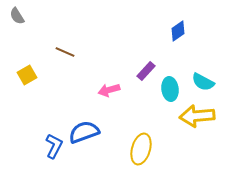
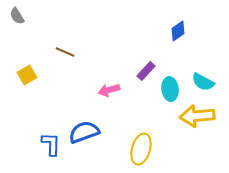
blue L-shape: moved 3 px left, 2 px up; rotated 25 degrees counterclockwise
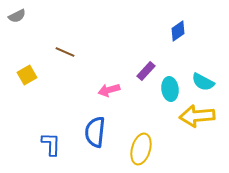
gray semicircle: rotated 84 degrees counterclockwise
blue semicircle: moved 11 px right; rotated 64 degrees counterclockwise
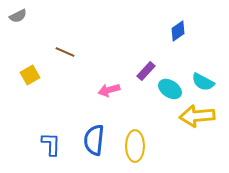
gray semicircle: moved 1 px right
yellow square: moved 3 px right
cyan ellipse: rotated 50 degrees counterclockwise
blue semicircle: moved 1 px left, 8 px down
yellow ellipse: moved 6 px left, 3 px up; rotated 16 degrees counterclockwise
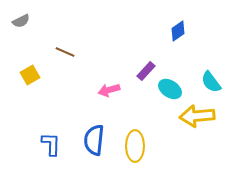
gray semicircle: moved 3 px right, 5 px down
cyan semicircle: moved 8 px right; rotated 25 degrees clockwise
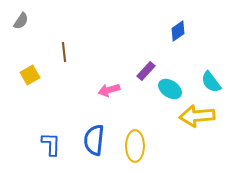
gray semicircle: rotated 30 degrees counterclockwise
brown line: moved 1 px left; rotated 60 degrees clockwise
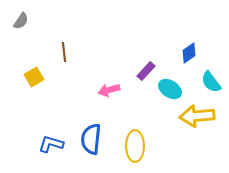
blue diamond: moved 11 px right, 22 px down
yellow square: moved 4 px right, 2 px down
blue semicircle: moved 3 px left, 1 px up
blue L-shape: rotated 75 degrees counterclockwise
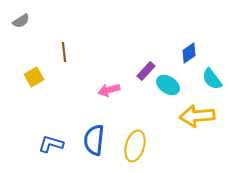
gray semicircle: rotated 24 degrees clockwise
cyan semicircle: moved 1 px right, 3 px up
cyan ellipse: moved 2 px left, 4 px up
blue semicircle: moved 3 px right, 1 px down
yellow ellipse: rotated 16 degrees clockwise
